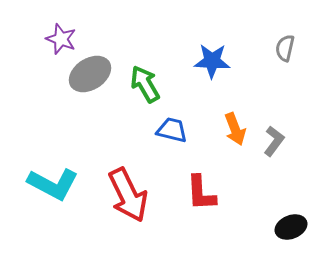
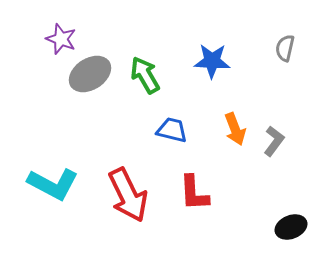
green arrow: moved 9 px up
red L-shape: moved 7 px left
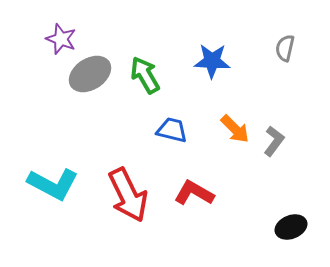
orange arrow: rotated 24 degrees counterclockwise
red L-shape: rotated 123 degrees clockwise
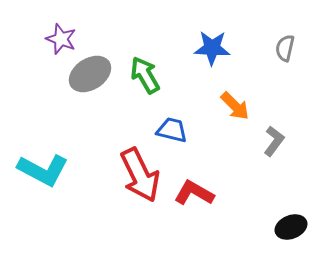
blue star: moved 13 px up
orange arrow: moved 23 px up
cyan L-shape: moved 10 px left, 14 px up
red arrow: moved 12 px right, 20 px up
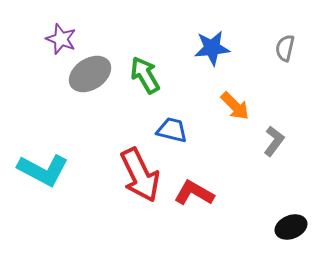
blue star: rotated 9 degrees counterclockwise
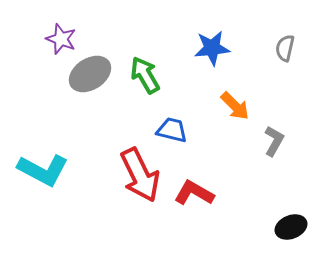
gray L-shape: rotated 8 degrees counterclockwise
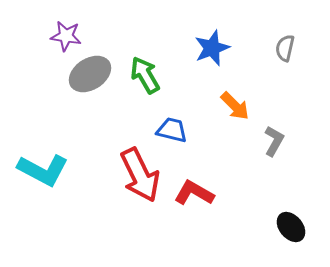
purple star: moved 5 px right, 3 px up; rotated 12 degrees counterclockwise
blue star: rotated 15 degrees counterclockwise
black ellipse: rotated 72 degrees clockwise
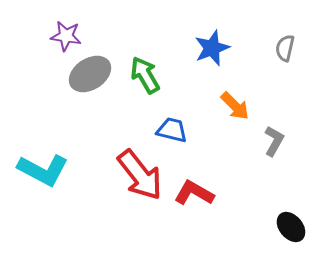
red arrow: rotated 12 degrees counterclockwise
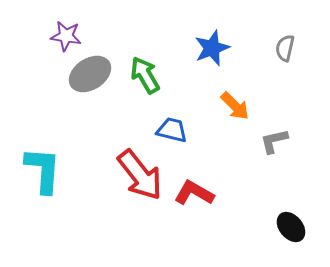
gray L-shape: rotated 132 degrees counterclockwise
cyan L-shape: rotated 114 degrees counterclockwise
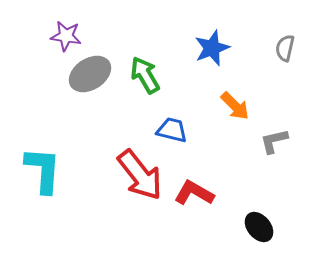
black ellipse: moved 32 px left
